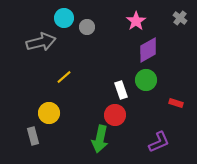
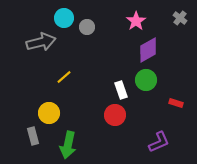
green arrow: moved 32 px left, 6 px down
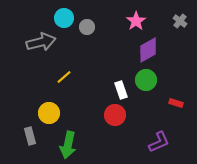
gray cross: moved 3 px down
gray rectangle: moved 3 px left
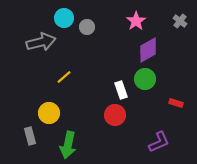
green circle: moved 1 px left, 1 px up
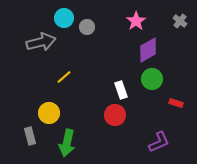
green circle: moved 7 px right
green arrow: moved 1 px left, 2 px up
